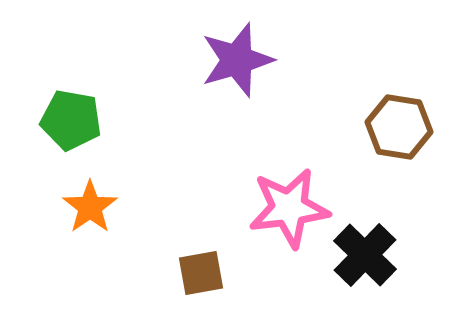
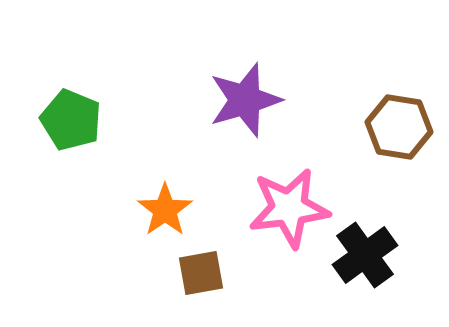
purple star: moved 8 px right, 40 px down
green pentagon: rotated 12 degrees clockwise
orange star: moved 75 px right, 3 px down
black cross: rotated 10 degrees clockwise
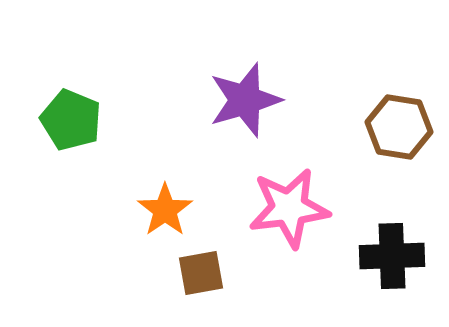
black cross: moved 27 px right, 1 px down; rotated 34 degrees clockwise
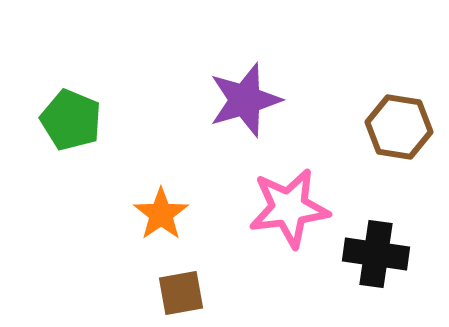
orange star: moved 4 px left, 4 px down
black cross: moved 16 px left, 2 px up; rotated 10 degrees clockwise
brown square: moved 20 px left, 20 px down
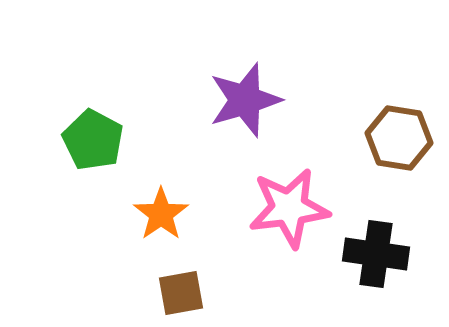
green pentagon: moved 22 px right, 20 px down; rotated 6 degrees clockwise
brown hexagon: moved 11 px down
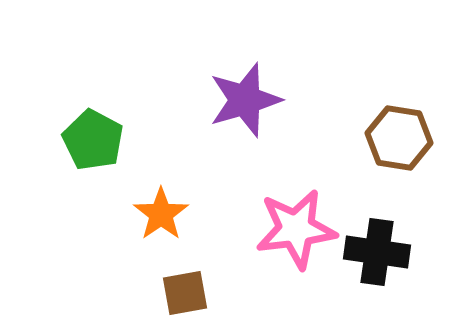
pink star: moved 7 px right, 21 px down
black cross: moved 1 px right, 2 px up
brown square: moved 4 px right
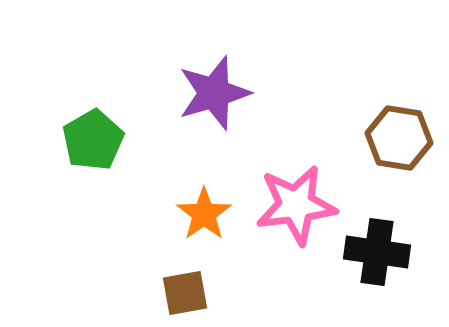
purple star: moved 31 px left, 7 px up
green pentagon: rotated 14 degrees clockwise
orange star: moved 43 px right
pink star: moved 24 px up
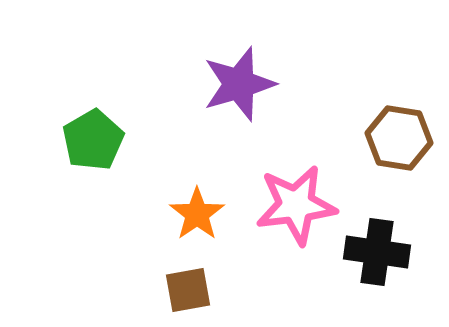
purple star: moved 25 px right, 9 px up
orange star: moved 7 px left
brown square: moved 3 px right, 3 px up
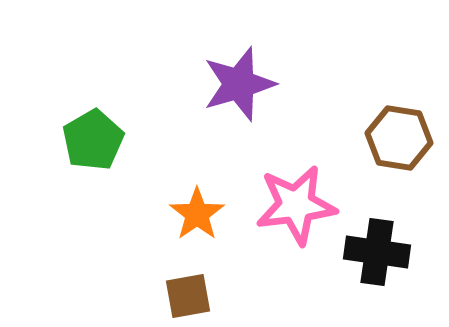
brown square: moved 6 px down
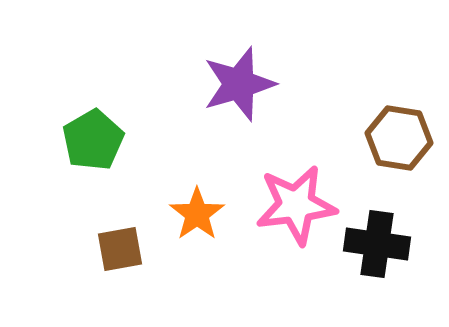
black cross: moved 8 px up
brown square: moved 68 px left, 47 px up
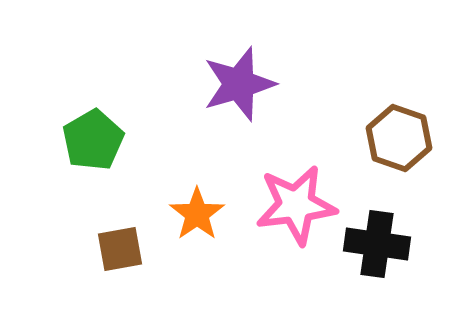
brown hexagon: rotated 10 degrees clockwise
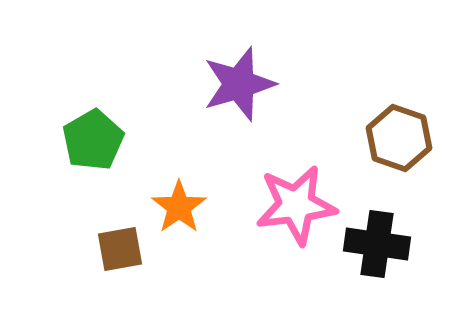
orange star: moved 18 px left, 7 px up
